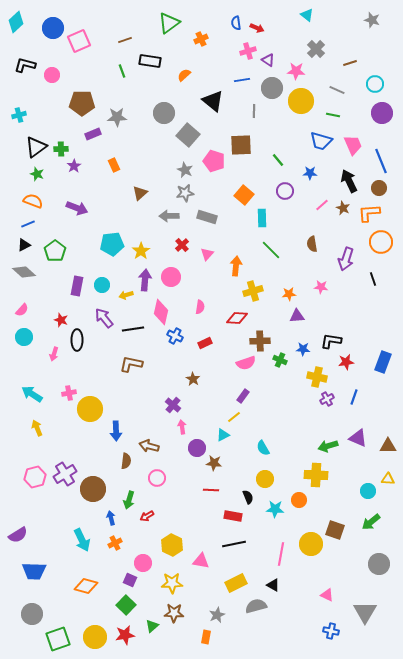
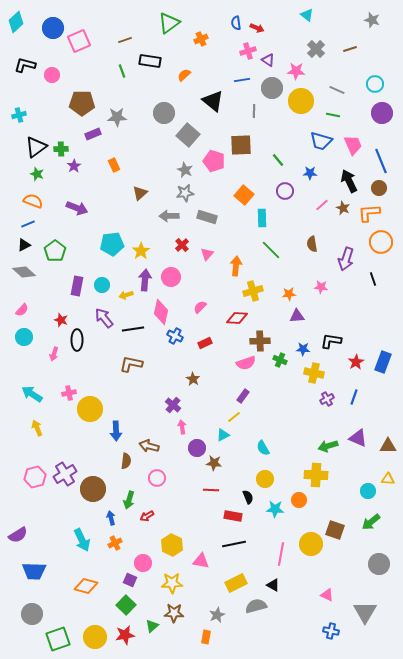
brown line at (350, 63): moved 14 px up
pink semicircle at (200, 307): rotated 144 degrees counterclockwise
red star at (346, 362): moved 10 px right; rotated 21 degrees counterclockwise
yellow cross at (317, 377): moved 3 px left, 4 px up
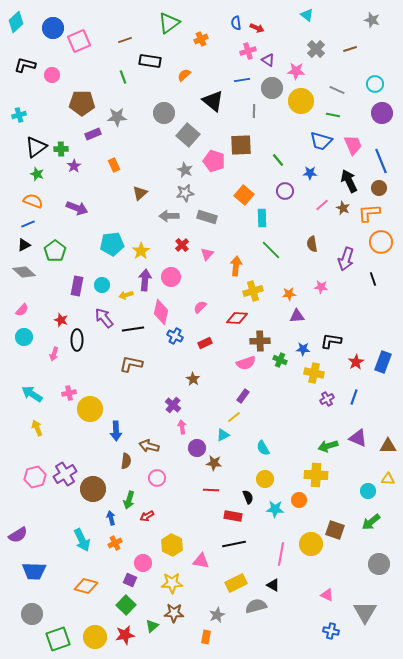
green line at (122, 71): moved 1 px right, 6 px down
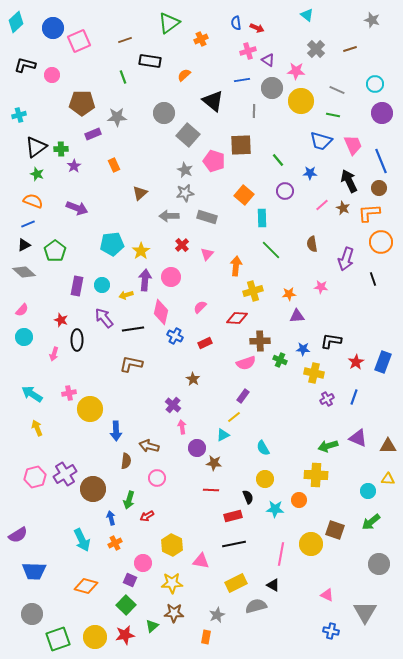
red rectangle at (233, 516): rotated 24 degrees counterclockwise
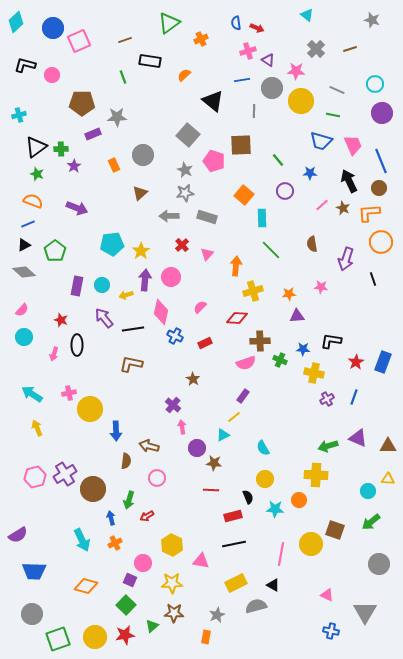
gray circle at (164, 113): moved 21 px left, 42 px down
black ellipse at (77, 340): moved 5 px down
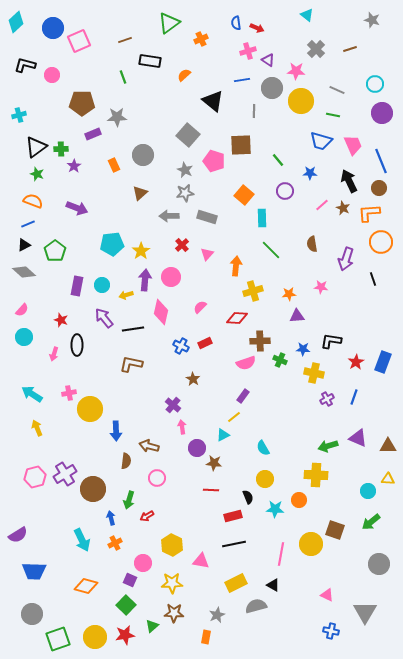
blue cross at (175, 336): moved 6 px right, 10 px down
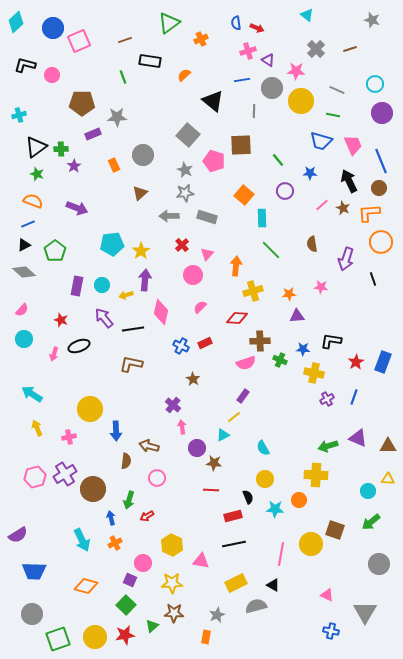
pink circle at (171, 277): moved 22 px right, 2 px up
cyan circle at (24, 337): moved 2 px down
black ellipse at (77, 345): moved 2 px right, 1 px down; rotated 70 degrees clockwise
pink cross at (69, 393): moved 44 px down
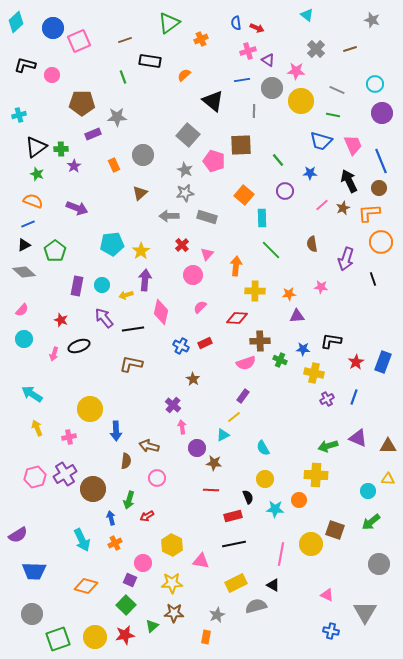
brown star at (343, 208): rotated 24 degrees clockwise
yellow cross at (253, 291): moved 2 px right; rotated 18 degrees clockwise
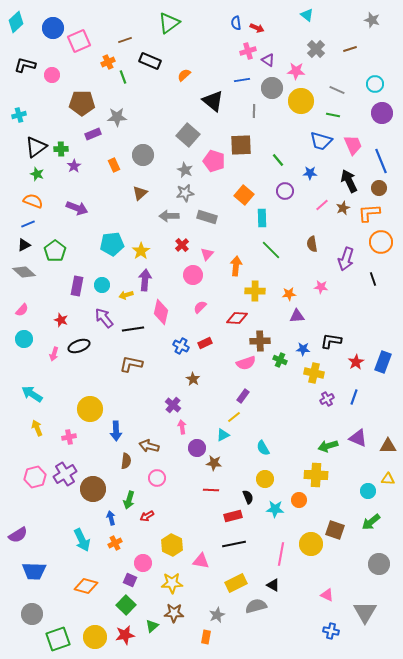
orange cross at (201, 39): moved 93 px left, 23 px down
black rectangle at (150, 61): rotated 15 degrees clockwise
